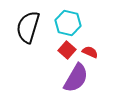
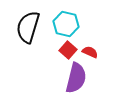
cyan hexagon: moved 2 px left, 1 px down
red square: moved 1 px right
purple semicircle: rotated 16 degrees counterclockwise
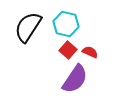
black semicircle: rotated 16 degrees clockwise
purple semicircle: moved 1 px left, 1 px down; rotated 20 degrees clockwise
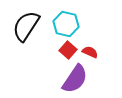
black semicircle: moved 2 px left, 1 px up
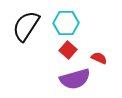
cyan hexagon: moved 1 px up; rotated 15 degrees counterclockwise
red semicircle: moved 9 px right, 6 px down
purple semicircle: rotated 40 degrees clockwise
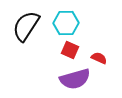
red square: moved 2 px right; rotated 18 degrees counterclockwise
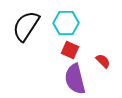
red semicircle: moved 4 px right, 3 px down; rotated 21 degrees clockwise
purple semicircle: rotated 92 degrees clockwise
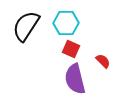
red square: moved 1 px right, 1 px up
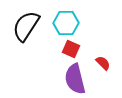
red semicircle: moved 2 px down
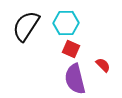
red semicircle: moved 2 px down
